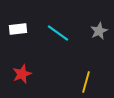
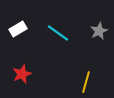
white rectangle: rotated 24 degrees counterclockwise
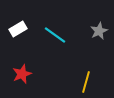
cyan line: moved 3 px left, 2 px down
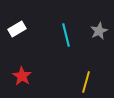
white rectangle: moved 1 px left
cyan line: moved 11 px right; rotated 40 degrees clockwise
red star: moved 2 px down; rotated 18 degrees counterclockwise
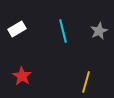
cyan line: moved 3 px left, 4 px up
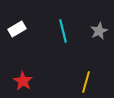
red star: moved 1 px right, 5 px down
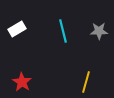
gray star: rotated 24 degrees clockwise
red star: moved 1 px left, 1 px down
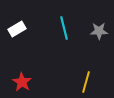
cyan line: moved 1 px right, 3 px up
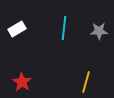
cyan line: rotated 20 degrees clockwise
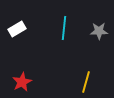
red star: rotated 12 degrees clockwise
